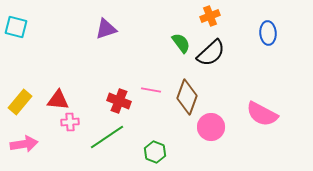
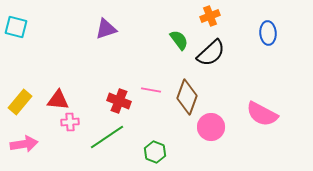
green semicircle: moved 2 px left, 3 px up
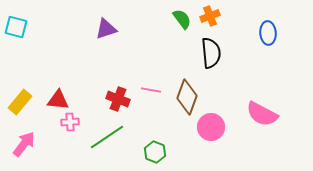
green semicircle: moved 3 px right, 21 px up
black semicircle: rotated 52 degrees counterclockwise
red cross: moved 1 px left, 2 px up
pink arrow: rotated 44 degrees counterclockwise
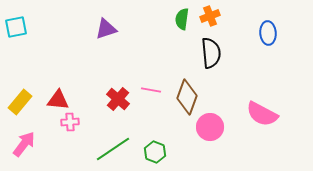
green semicircle: rotated 135 degrees counterclockwise
cyan square: rotated 25 degrees counterclockwise
red cross: rotated 20 degrees clockwise
pink circle: moved 1 px left
green line: moved 6 px right, 12 px down
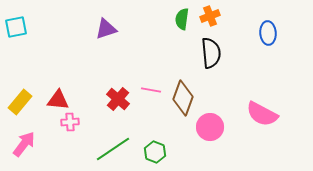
brown diamond: moved 4 px left, 1 px down
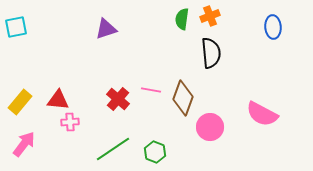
blue ellipse: moved 5 px right, 6 px up
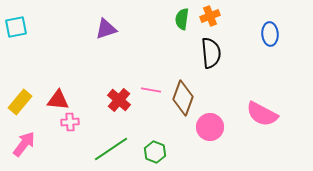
blue ellipse: moved 3 px left, 7 px down
red cross: moved 1 px right, 1 px down
green line: moved 2 px left
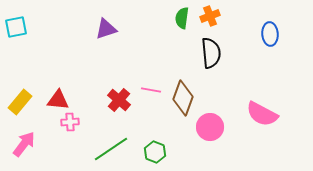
green semicircle: moved 1 px up
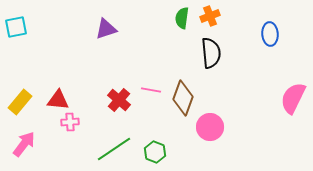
pink semicircle: moved 31 px right, 16 px up; rotated 88 degrees clockwise
green line: moved 3 px right
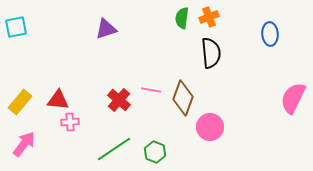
orange cross: moved 1 px left, 1 px down
